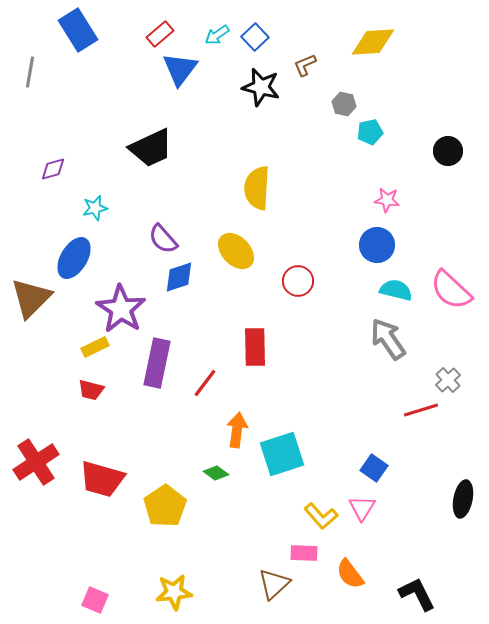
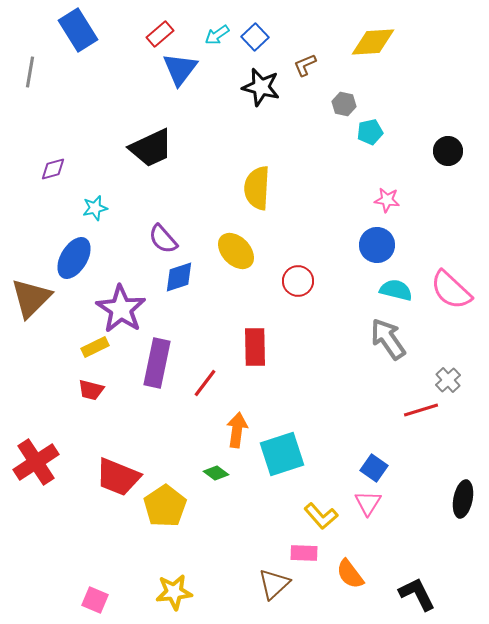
red trapezoid at (102, 479): moved 16 px right, 2 px up; rotated 6 degrees clockwise
pink triangle at (362, 508): moved 6 px right, 5 px up
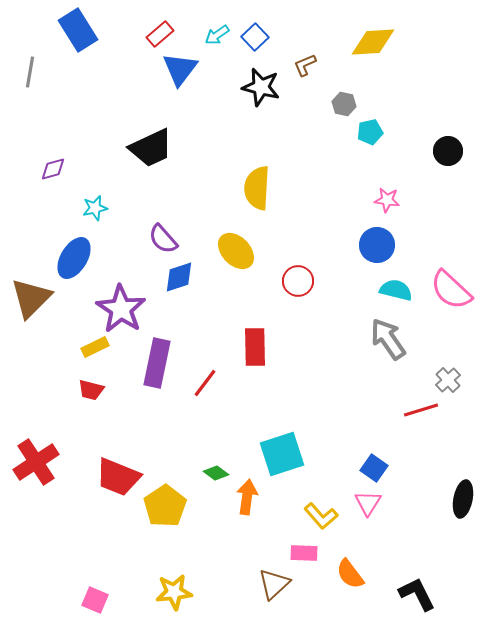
orange arrow at (237, 430): moved 10 px right, 67 px down
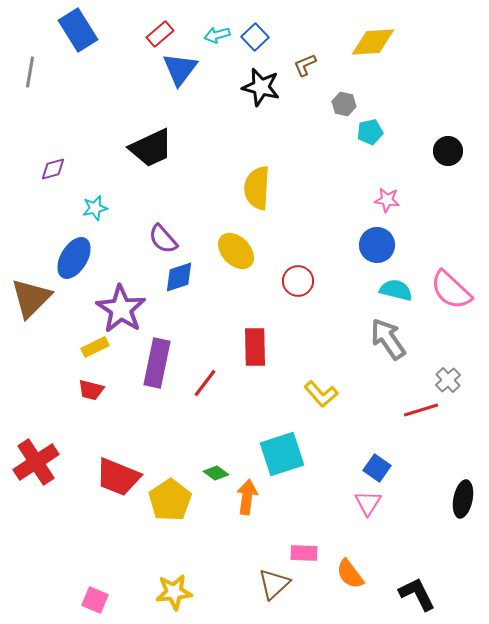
cyan arrow at (217, 35): rotated 20 degrees clockwise
blue square at (374, 468): moved 3 px right
yellow pentagon at (165, 506): moved 5 px right, 6 px up
yellow L-shape at (321, 516): moved 122 px up
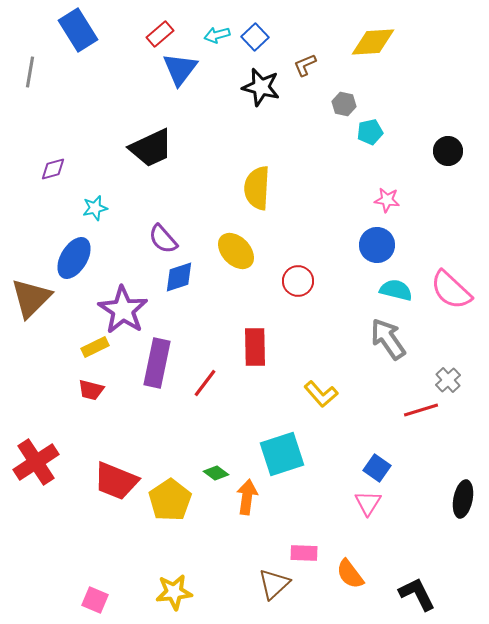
purple star at (121, 309): moved 2 px right, 1 px down
red trapezoid at (118, 477): moved 2 px left, 4 px down
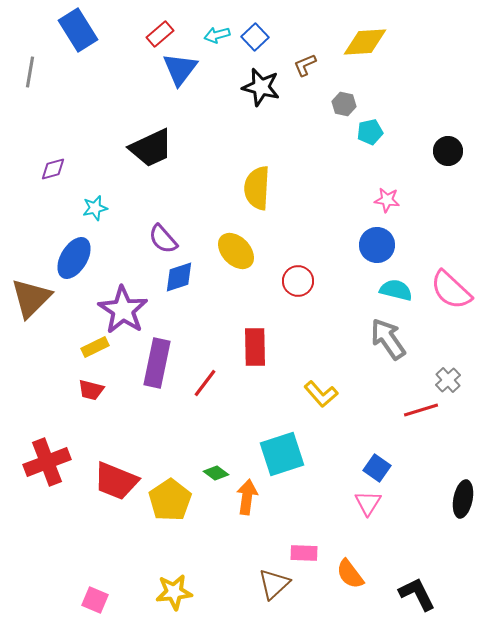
yellow diamond at (373, 42): moved 8 px left
red cross at (36, 462): moved 11 px right; rotated 12 degrees clockwise
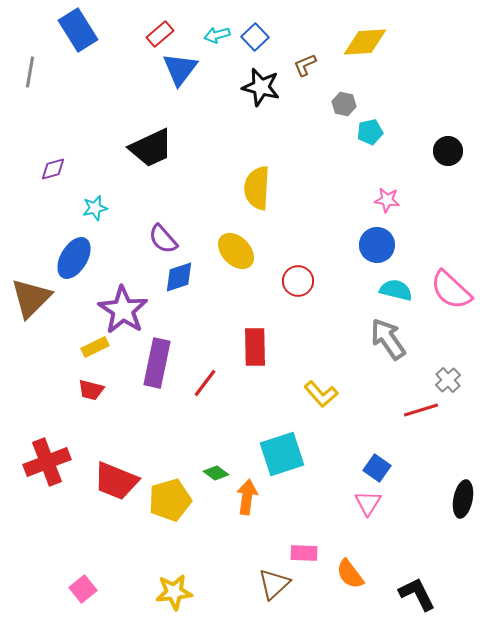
yellow pentagon at (170, 500): rotated 18 degrees clockwise
pink square at (95, 600): moved 12 px left, 11 px up; rotated 28 degrees clockwise
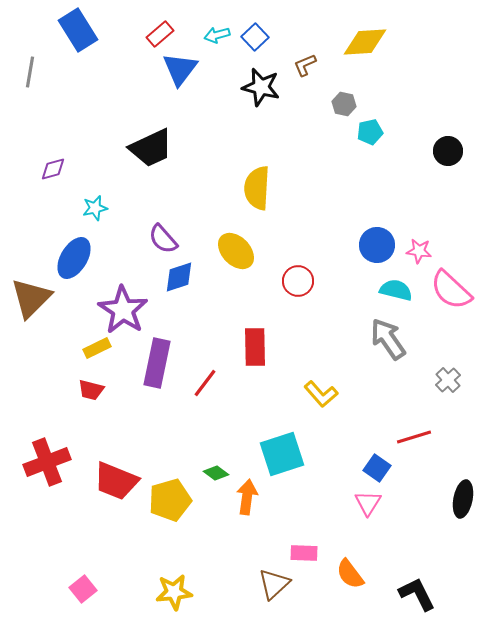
pink star at (387, 200): moved 32 px right, 51 px down
yellow rectangle at (95, 347): moved 2 px right, 1 px down
red line at (421, 410): moved 7 px left, 27 px down
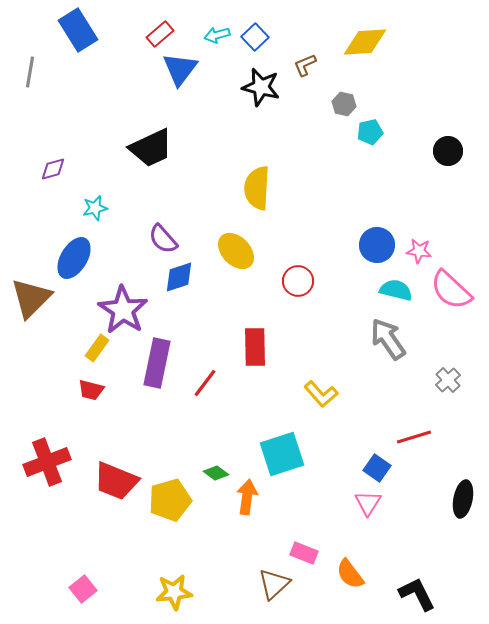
yellow rectangle at (97, 348): rotated 28 degrees counterclockwise
pink rectangle at (304, 553): rotated 20 degrees clockwise
